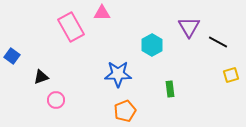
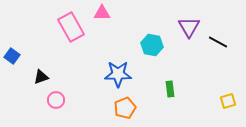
cyan hexagon: rotated 20 degrees counterclockwise
yellow square: moved 3 px left, 26 px down
orange pentagon: moved 3 px up
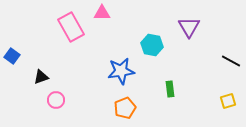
black line: moved 13 px right, 19 px down
blue star: moved 3 px right, 3 px up; rotated 8 degrees counterclockwise
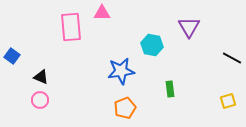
pink rectangle: rotated 24 degrees clockwise
black line: moved 1 px right, 3 px up
black triangle: rotated 42 degrees clockwise
pink circle: moved 16 px left
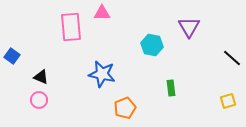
black line: rotated 12 degrees clockwise
blue star: moved 19 px left, 3 px down; rotated 20 degrees clockwise
green rectangle: moved 1 px right, 1 px up
pink circle: moved 1 px left
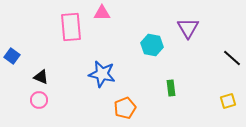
purple triangle: moved 1 px left, 1 px down
